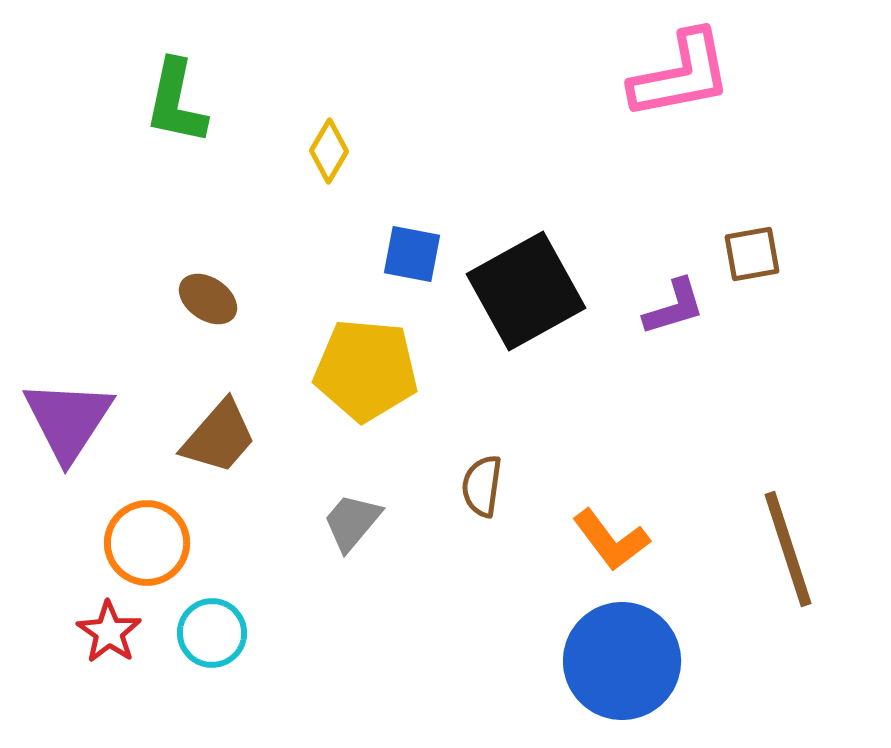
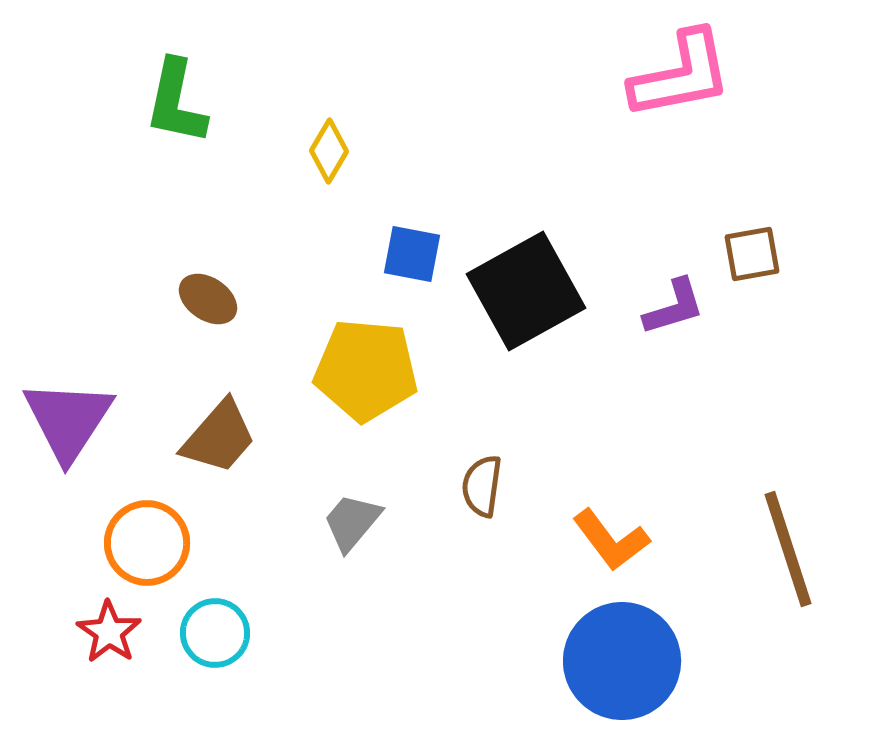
cyan circle: moved 3 px right
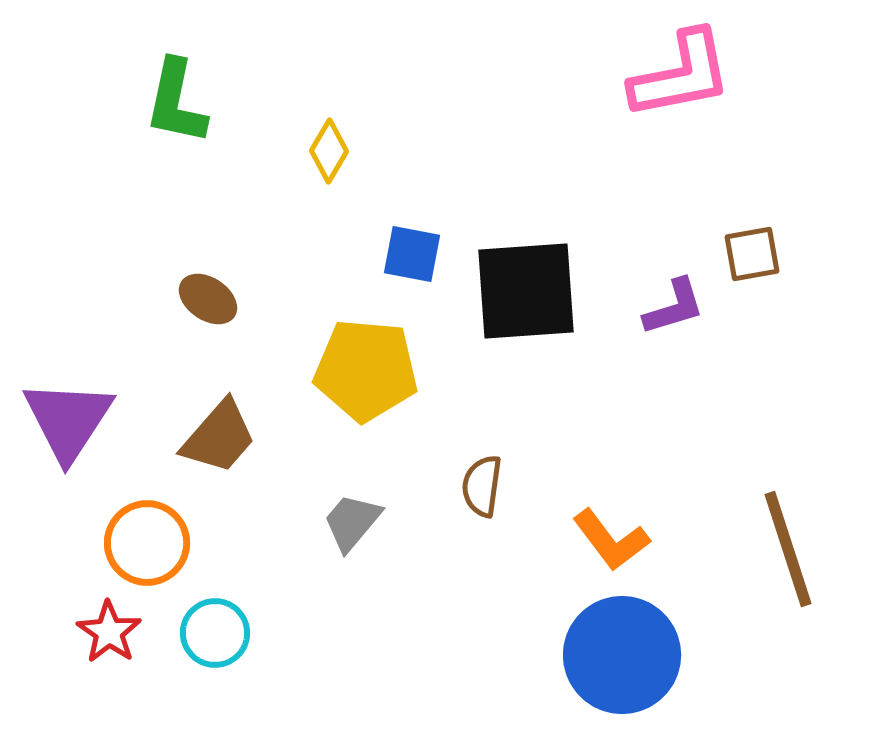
black square: rotated 25 degrees clockwise
blue circle: moved 6 px up
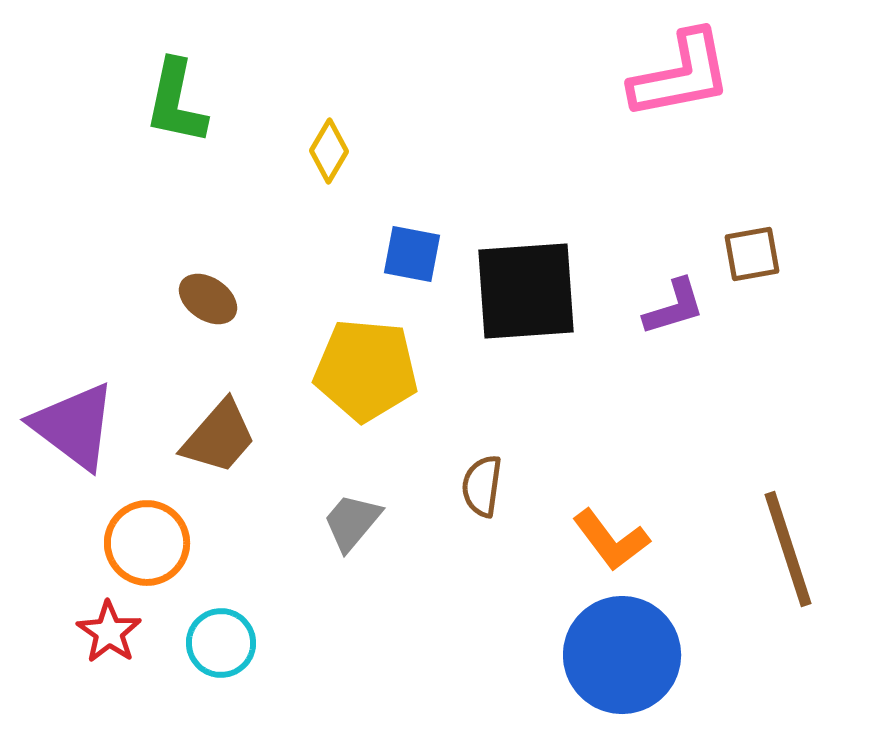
purple triangle: moved 6 px right, 6 px down; rotated 26 degrees counterclockwise
cyan circle: moved 6 px right, 10 px down
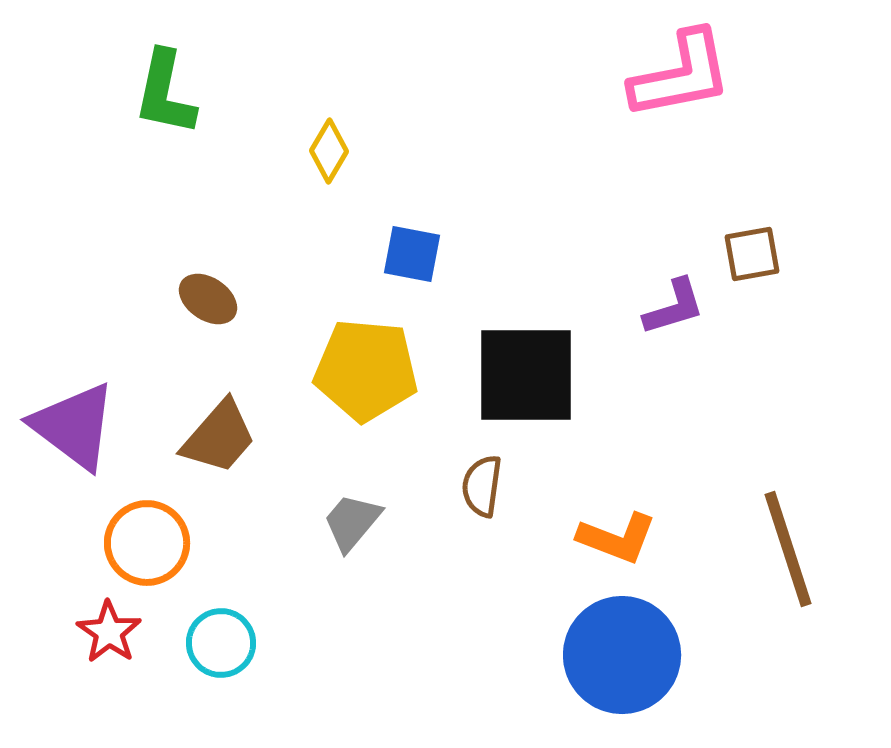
green L-shape: moved 11 px left, 9 px up
black square: moved 84 px down; rotated 4 degrees clockwise
orange L-shape: moved 6 px right, 2 px up; rotated 32 degrees counterclockwise
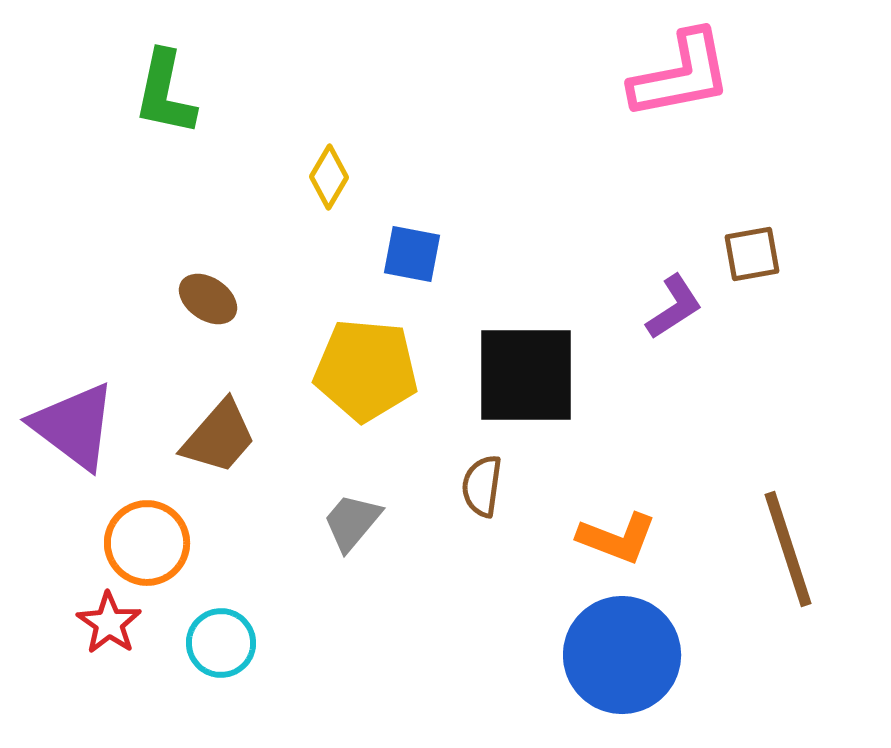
yellow diamond: moved 26 px down
purple L-shape: rotated 16 degrees counterclockwise
red star: moved 9 px up
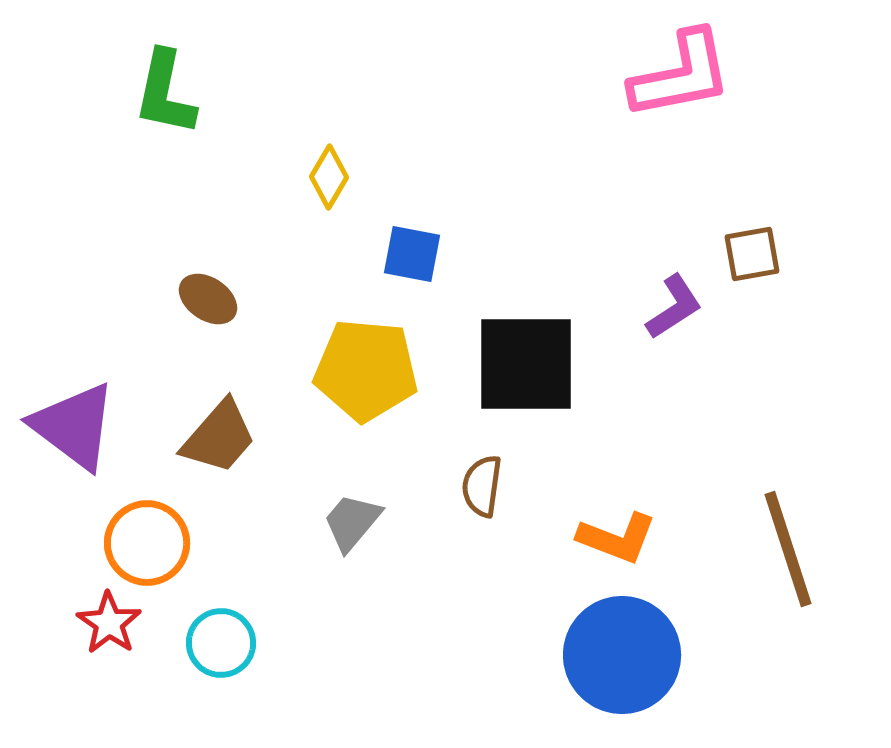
black square: moved 11 px up
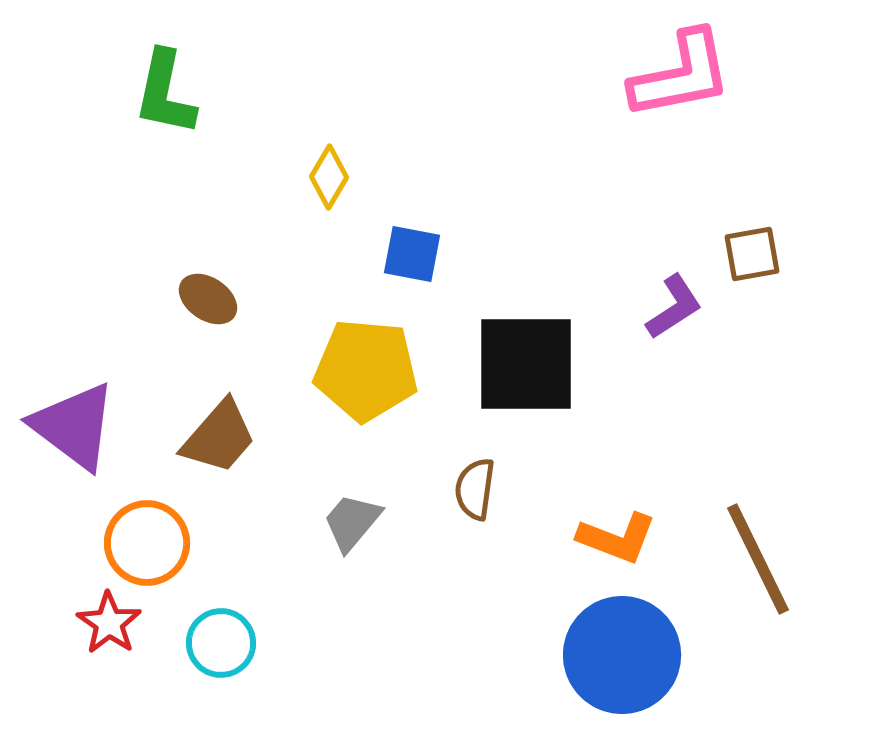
brown semicircle: moved 7 px left, 3 px down
brown line: moved 30 px left, 10 px down; rotated 8 degrees counterclockwise
